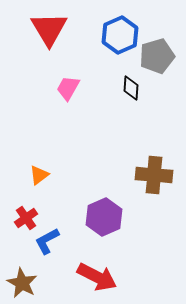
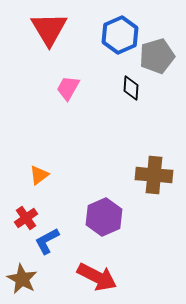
brown star: moved 4 px up
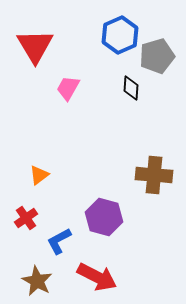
red triangle: moved 14 px left, 17 px down
purple hexagon: rotated 21 degrees counterclockwise
blue L-shape: moved 12 px right
brown star: moved 15 px right, 2 px down
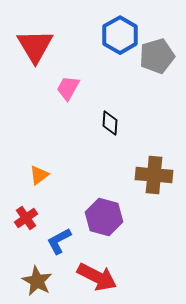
blue hexagon: rotated 6 degrees counterclockwise
black diamond: moved 21 px left, 35 px down
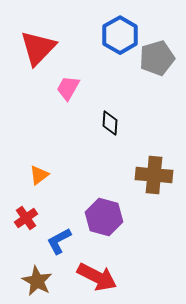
red triangle: moved 3 px right, 2 px down; rotated 15 degrees clockwise
gray pentagon: moved 2 px down
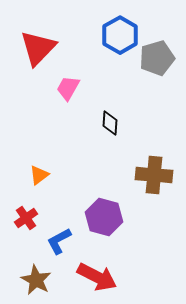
brown star: moved 1 px left, 1 px up
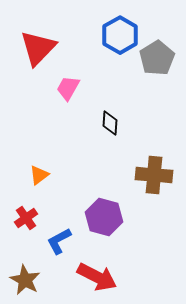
gray pentagon: rotated 16 degrees counterclockwise
brown star: moved 11 px left
